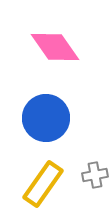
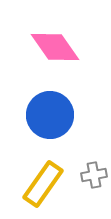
blue circle: moved 4 px right, 3 px up
gray cross: moved 1 px left
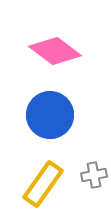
pink diamond: moved 4 px down; rotated 18 degrees counterclockwise
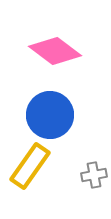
yellow rectangle: moved 13 px left, 18 px up
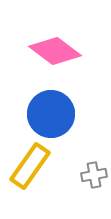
blue circle: moved 1 px right, 1 px up
